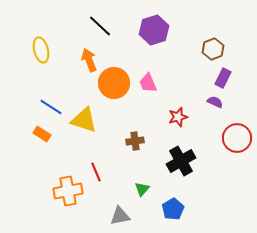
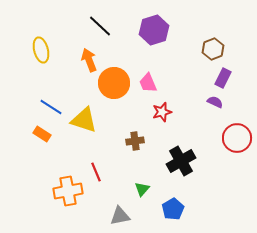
red star: moved 16 px left, 5 px up
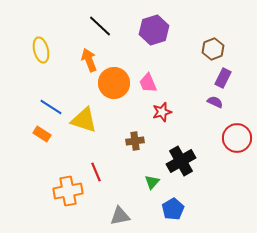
green triangle: moved 10 px right, 7 px up
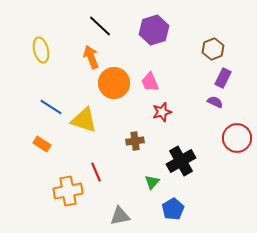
orange arrow: moved 2 px right, 3 px up
pink trapezoid: moved 2 px right, 1 px up
orange rectangle: moved 10 px down
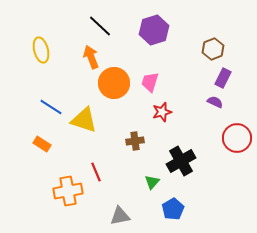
pink trapezoid: rotated 40 degrees clockwise
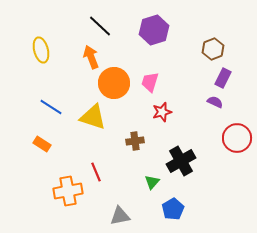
yellow triangle: moved 9 px right, 3 px up
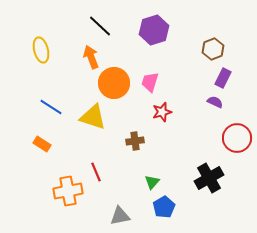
black cross: moved 28 px right, 17 px down
blue pentagon: moved 9 px left, 2 px up
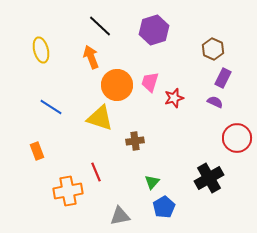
brown hexagon: rotated 15 degrees counterclockwise
orange circle: moved 3 px right, 2 px down
red star: moved 12 px right, 14 px up
yellow triangle: moved 7 px right, 1 px down
orange rectangle: moved 5 px left, 7 px down; rotated 36 degrees clockwise
